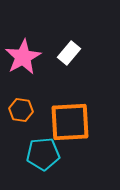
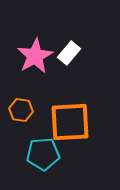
pink star: moved 12 px right, 1 px up
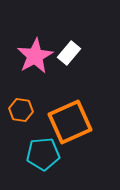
orange square: rotated 21 degrees counterclockwise
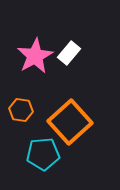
orange square: rotated 18 degrees counterclockwise
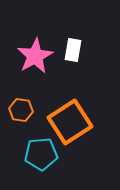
white rectangle: moved 4 px right, 3 px up; rotated 30 degrees counterclockwise
orange square: rotated 9 degrees clockwise
cyan pentagon: moved 2 px left
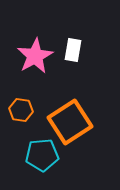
cyan pentagon: moved 1 px right, 1 px down
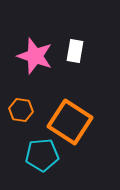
white rectangle: moved 2 px right, 1 px down
pink star: rotated 24 degrees counterclockwise
orange square: rotated 24 degrees counterclockwise
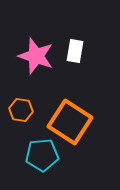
pink star: moved 1 px right
